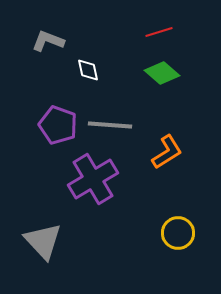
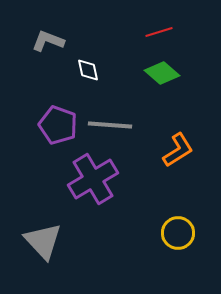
orange L-shape: moved 11 px right, 2 px up
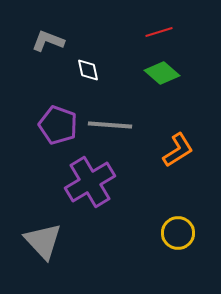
purple cross: moved 3 px left, 3 px down
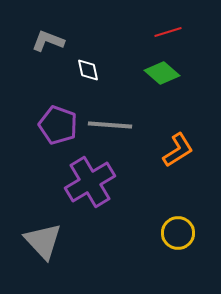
red line: moved 9 px right
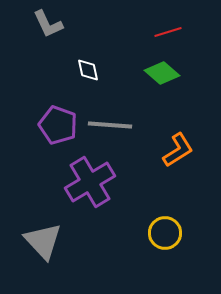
gray L-shape: moved 17 px up; rotated 136 degrees counterclockwise
yellow circle: moved 13 px left
